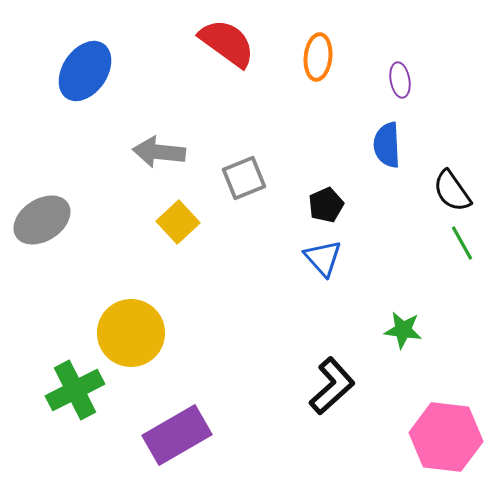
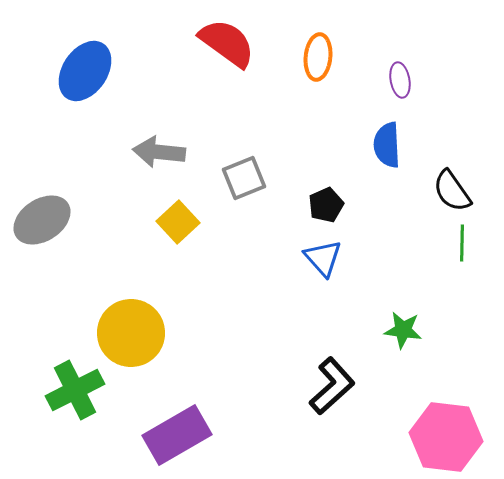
green line: rotated 30 degrees clockwise
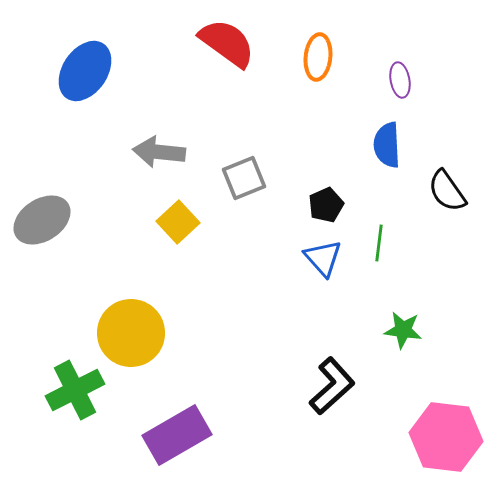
black semicircle: moved 5 px left
green line: moved 83 px left; rotated 6 degrees clockwise
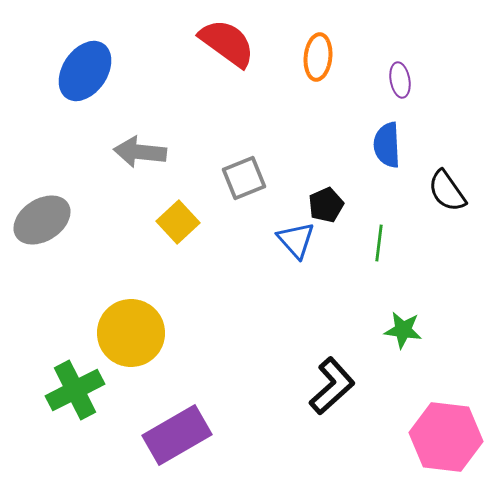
gray arrow: moved 19 px left
blue triangle: moved 27 px left, 18 px up
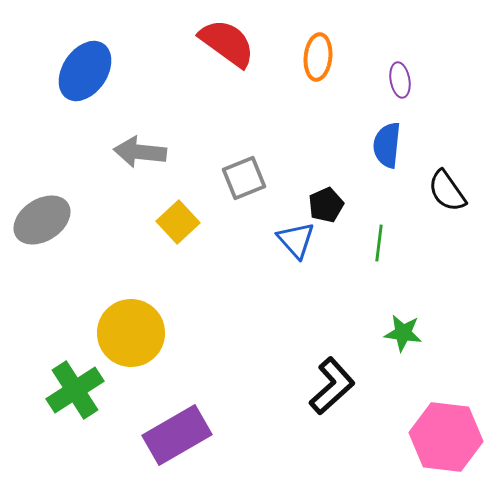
blue semicircle: rotated 9 degrees clockwise
green star: moved 3 px down
green cross: rotated 6 degrees counterclockwise
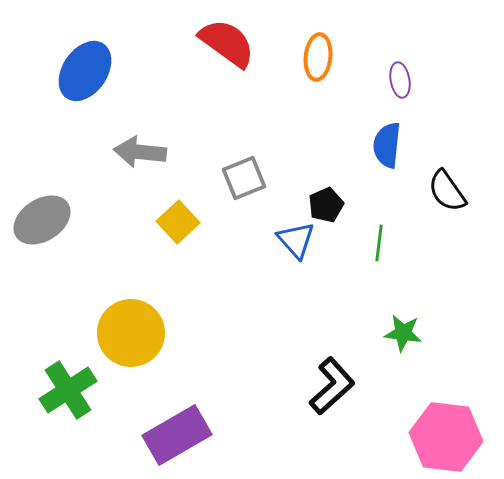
green cross: moved 7 px left
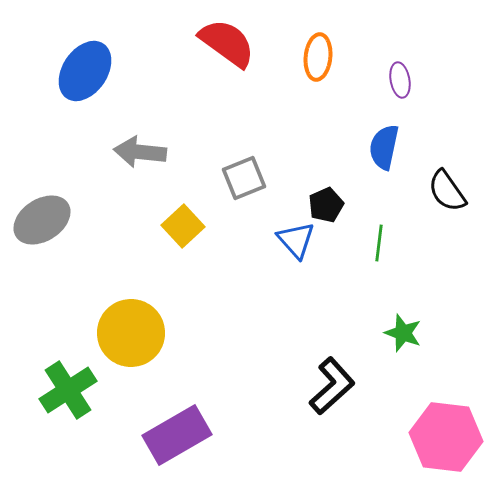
blue semicircle: moved 3 px left, 2 px down; rotated 6 degrees clockwise
yellow square: moved 5 px right, 4 px down
green star: rotated 12 degrees clockwise
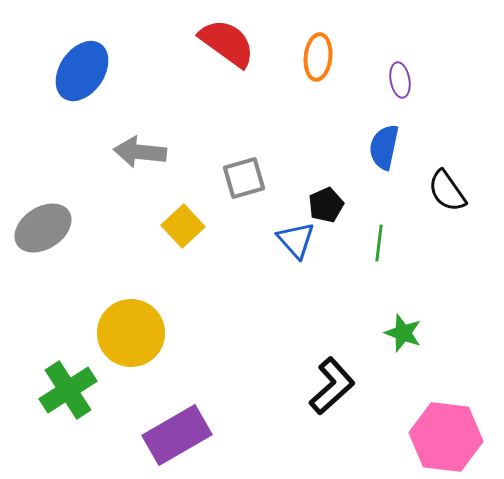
blue ellipse: moved 3 px left
gray square: rotated 6 degrees clockwise
gray ellipse: moved 1 px right, 8 px down
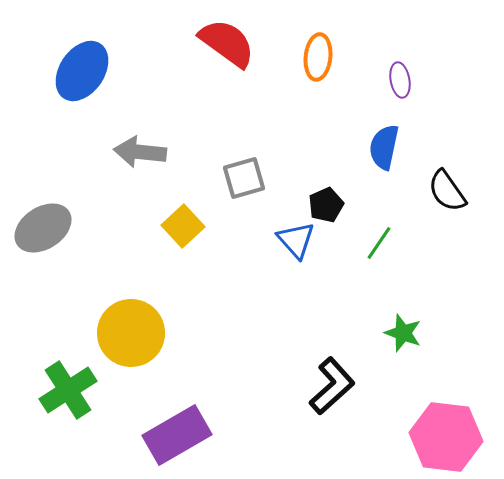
green line: rotated 27 degrees clockwise
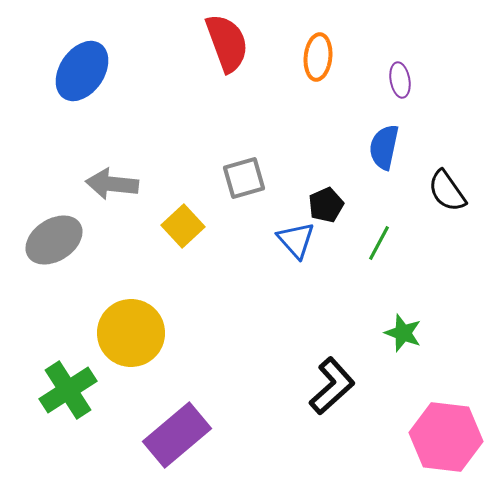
red semicircle: rotated 34 degrees clockwise
gray arrow: moved 28 px left, 32 px down
gray ellipse: moved 11 px right, 12 px down
green line: rotated 6 degrees counterclockwise
purple rectangle: rotated 10 degrees counterclockwise
